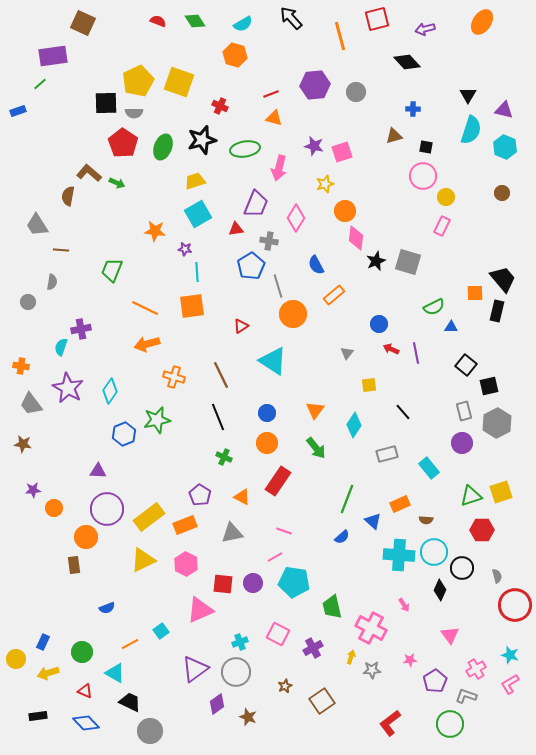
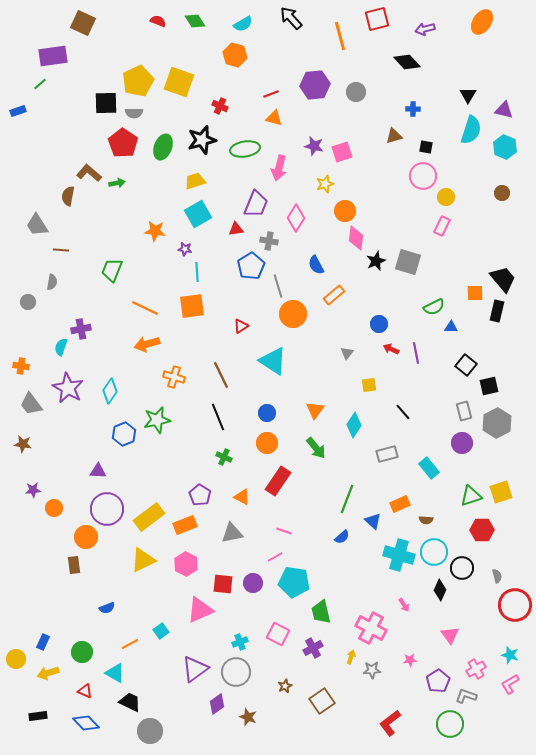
green arrow at (117, 183): rotated 35 degrees counterclockwise
cyan cross at (399, 555): rotated 12 degrees clockwise
green trapezoid at (332, 607): moved 11 px left, 5 px down
purple pentagon at (435, 681): moved 3 px right
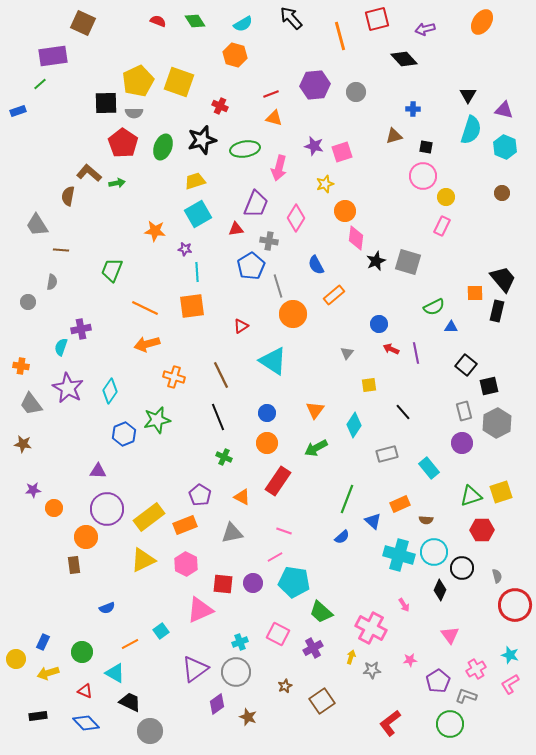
black diamond at (407, 62): moved 3 px left, 3 px up
green arrow at (316, 448): rotated 100 degrees clockwise
green trapezoid at (321, 612): rotated 35 degrees counterclockwise
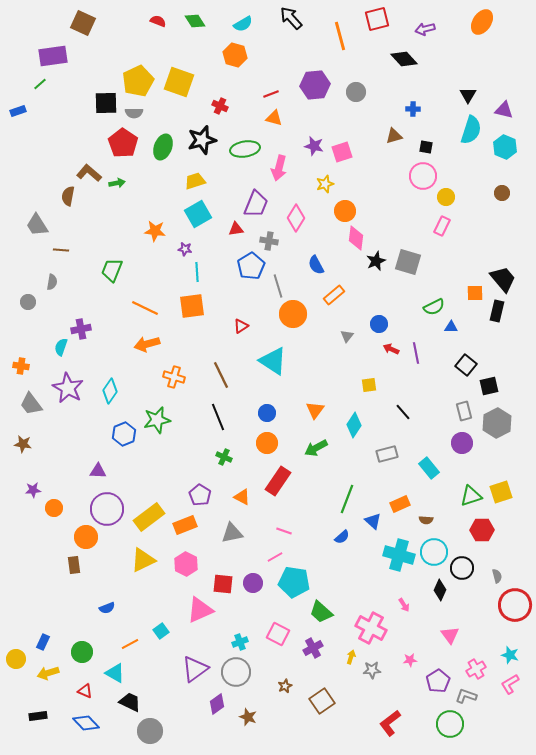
gray triangle at (347, 353): moved 17 px up
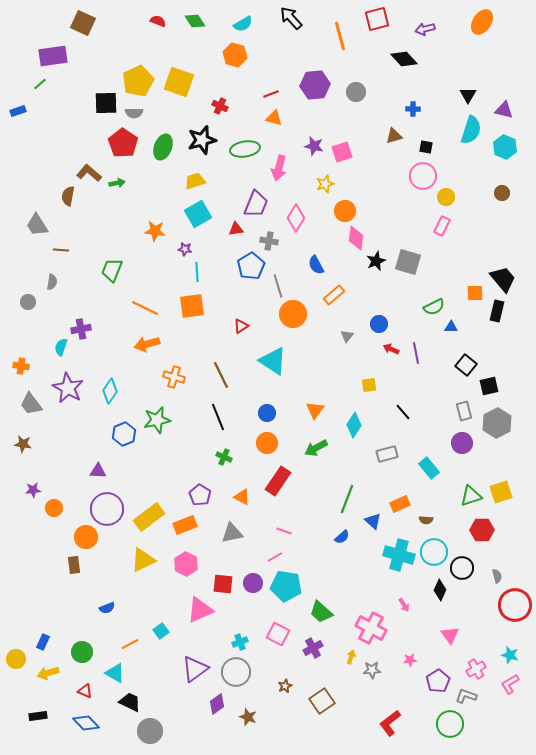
cyan pentagon at (294, 582): moved 8 px left, 4 px down
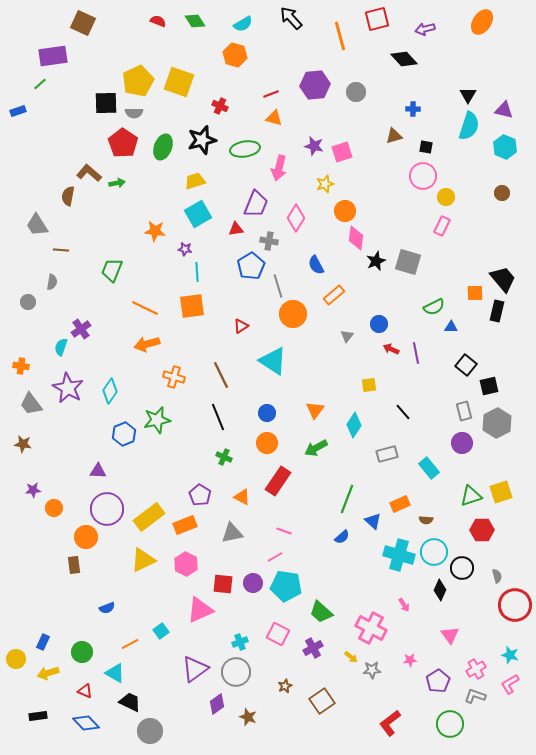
cyan semicircle at (471, 130): moved 2 px left, 4 px up
purple cross at (81, 329): rotated 24 degrees counterclockwise
yellow arrow at (351, 657): rotated 112 degrees clockwise
gray L-shape at (466, 696): moved 9 px right
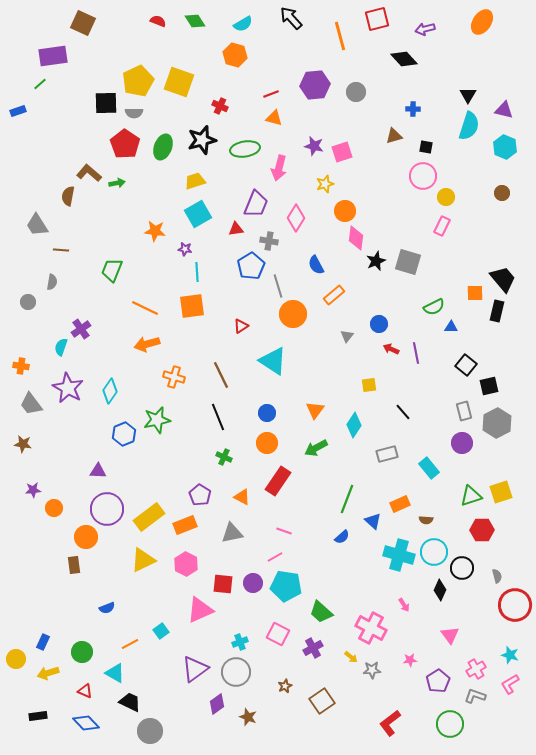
red pentagon at (123, 143): moved 2 px right, 1 px down
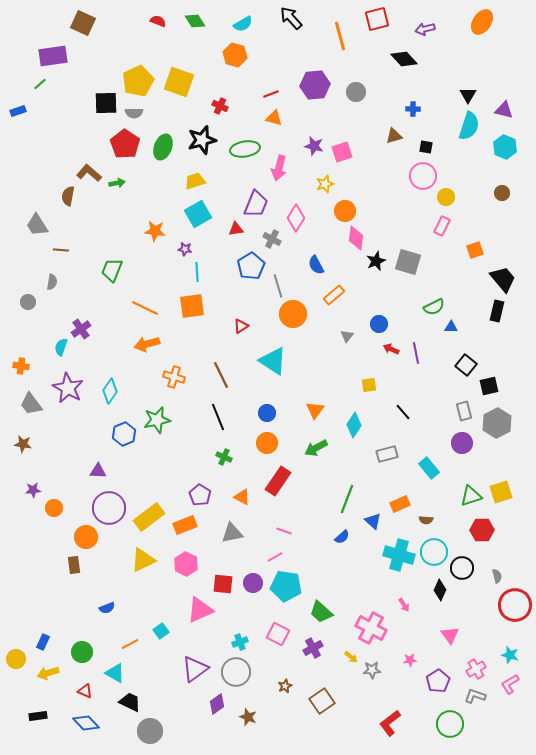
gray cross at (269, 241): moved 3 px right, 2 px up; rotated 18 degrees clockwise
orange square at (475, 293): moved 43 px up; rotated 18 degrees counterclockwise
purple circle at (107, 509): moved 2 px right, 1 px up
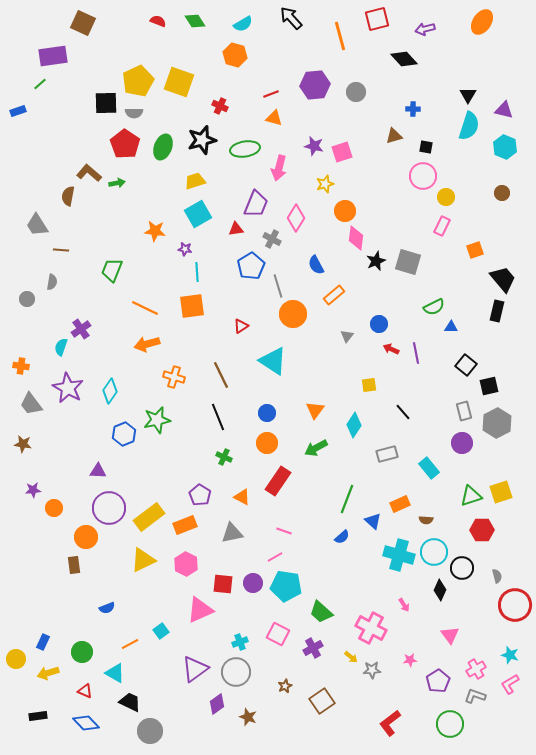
gray circle at (28, 302): moved 1 px left, 3 px up
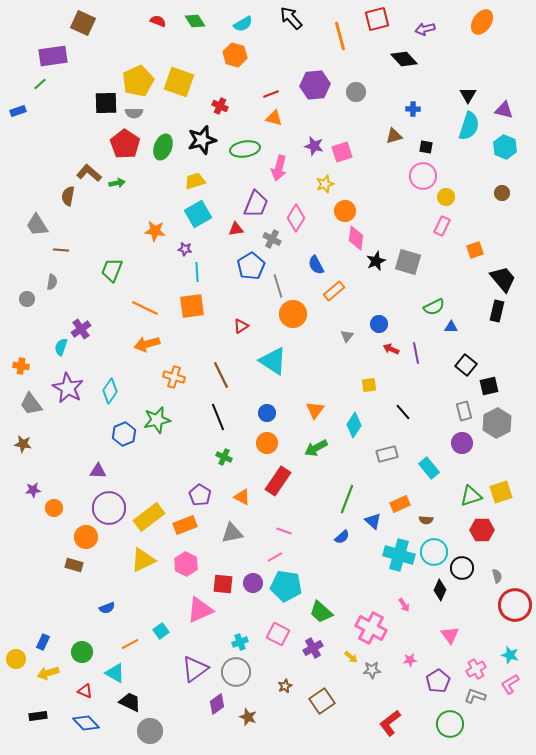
orange rectangle at (334, 295): moved 4 px up
brown rectangle at (74, 565): rotated 66 degrees counterclockwise
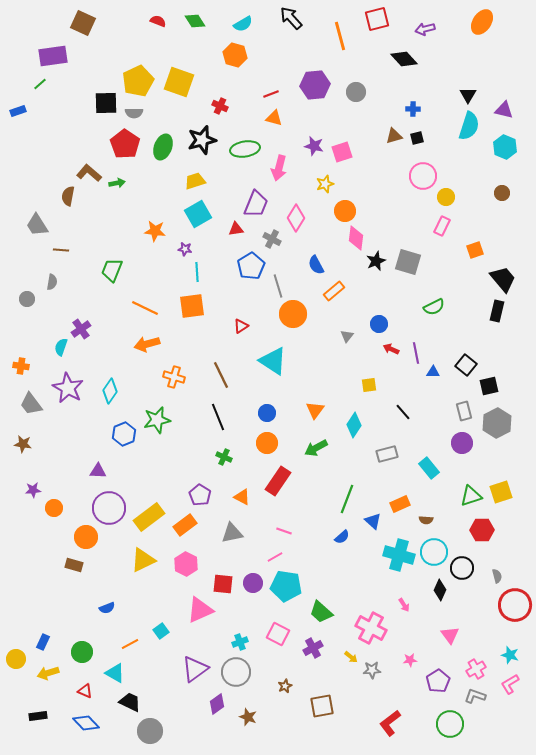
black square at (426, 147): moved 9 px left, 9 px up; rotated 24 degrees counterclockwise
blue triangle at (451, 327): moved 18 px left, 45 px down
orange rectangle at (185, 525): rotated 15 degrees counterclockwise
brown square at (322, 701): moved 5 px down; rotated 25 degrees clockwise
